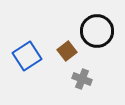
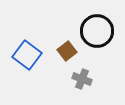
blue square: moved 1 px up; rotated 20 degrees counterclockwise
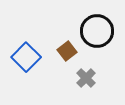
blue square: moved 1 px left, 2 px down; rotated 8 degrees clockwise
gray cross: moved 4 px right, 1 px up; rotated 24 degrees clockwise
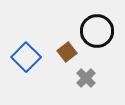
brown square: moved 1 px down
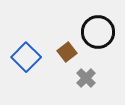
black circle: moved 1 px right, 1 px down
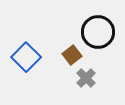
brown square: moved 5 px right, 3 px down
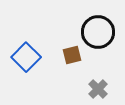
brown square: rotated 24 degrees clockwise
gray cross: moved 12 px right, 11 px down
